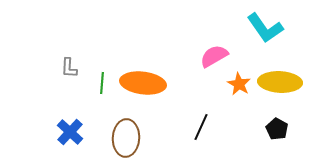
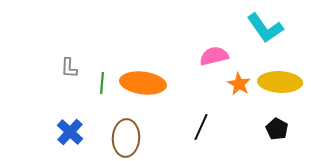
pink semicircle: rotated 16 degrees clockwise
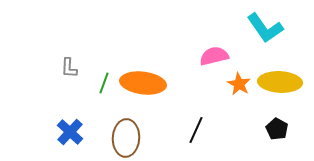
green line: moved 2 px right; rotated 15 degrees clockwise
black line: moved 5 px left, 3 px down
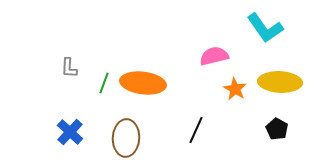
orange star: moved 4 px left, 5 px down
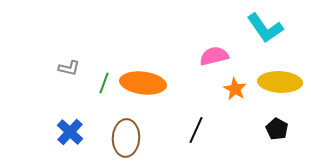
gray L-shape: rotated 80 degrees counterclockwise
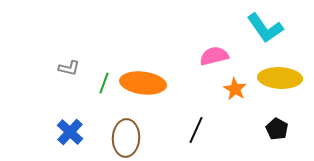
yellow ellipse: moved 4 px up
